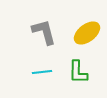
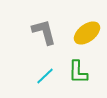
cyan line: moved 3 px right, 4 px down; rotated 36 degrees counterclockwise
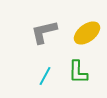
gray L-shape: rotated 88 degrees counterclockwise
cyan line: rotated 18 degrees counterclockwise
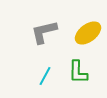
yellow ellipse: moved 1 px right
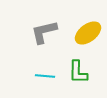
cyan line: rotated 66 degrees clockwise
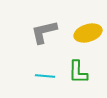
yellow ellipse: rotated 20 degrees clockwise
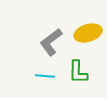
gray L-shape: moved 7 px right, 10 px down; rotated 24 degrees counterclockwise
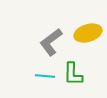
green L-shape: moved 5 px left, 2 px down
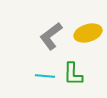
gray L-shape: moved 6 px up
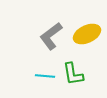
yellow ellipse: moved 1 px left, 1 px down; rotated 8 degrees counterclockwise
green L-shape: rotated 10 degrees counterclockwise
